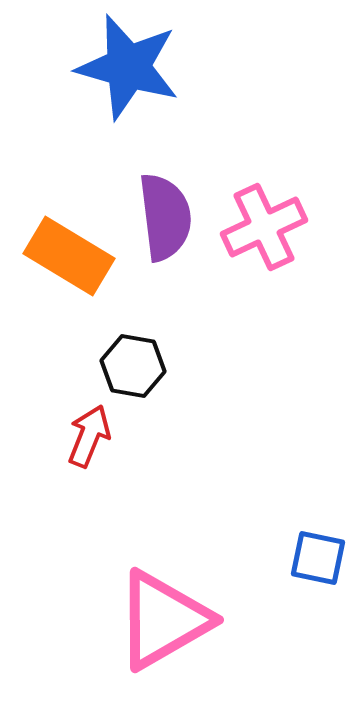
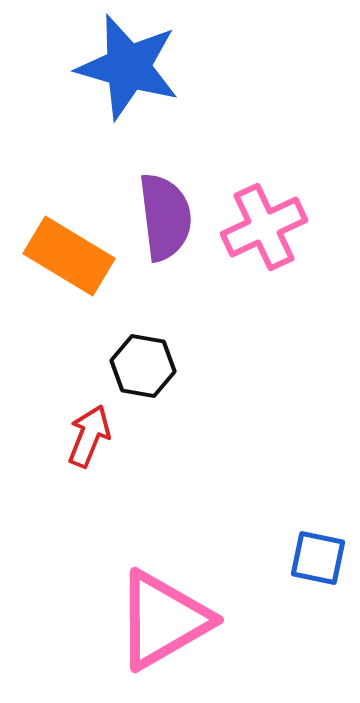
black hexagon: moved 10 px right
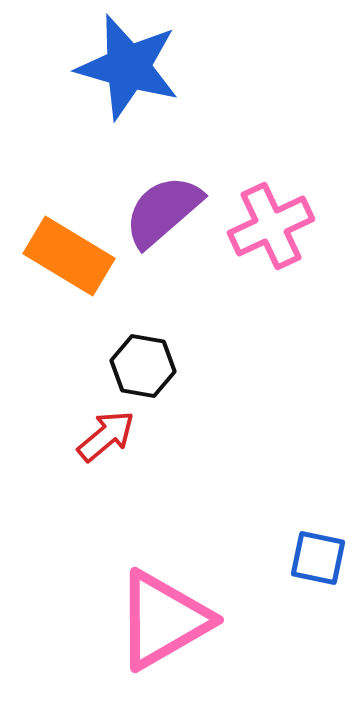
purple semicircle: moved 2 px left, 6 px up; rotated 124 degrees counterclockwise
pink cross: moved 7 px right, 1 px up
red arrow: moved 17 px right; rotated 28 degrees clockwise
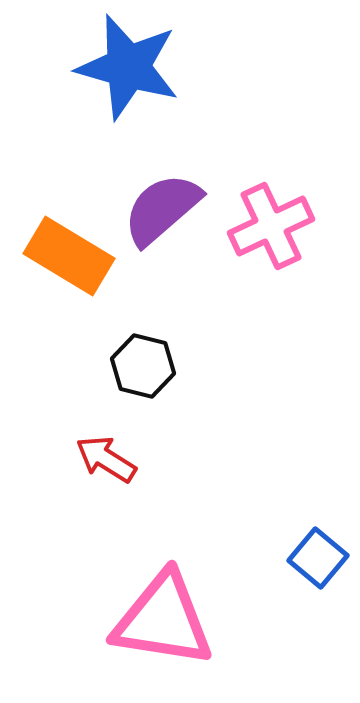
purple semicircle: moved 1 px left, 2 px up
black hexagon: rotated 4 degrees clockwise
red arrow: moved 23 px down; rotated 108 degrees counterclockwise
blue square: rotated 28 degrees clockwise
pink triangle: rotated 39 degrees clockwise
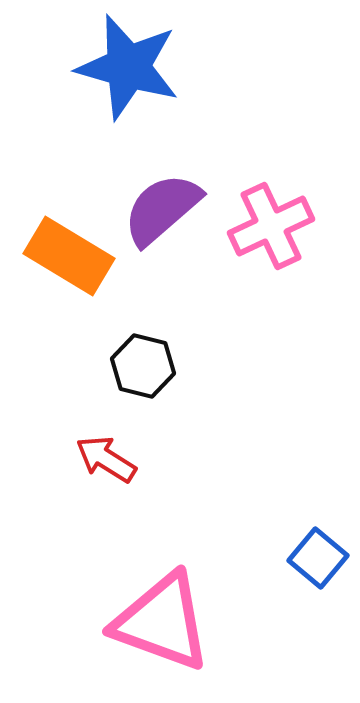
pink triangle: moved 1 px left, 2 px down; rotated 11 degrees clockwise
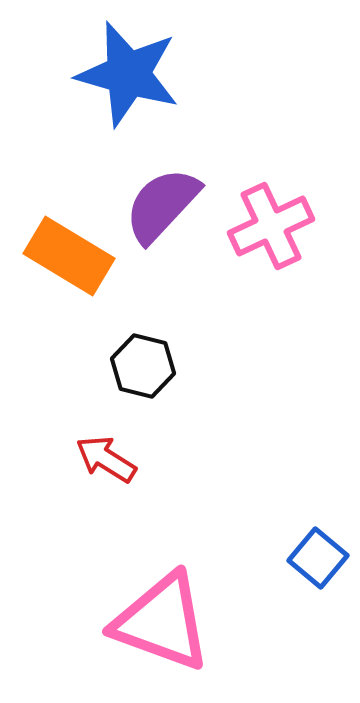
blue star: moved 7 px down
purple semicircle: moved 4 px up; rotated 6 degrees counterclockwise
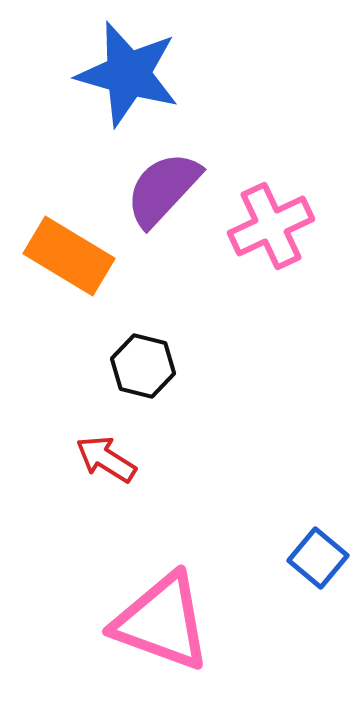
purple semicircle: moved 1 px right, 16 px up
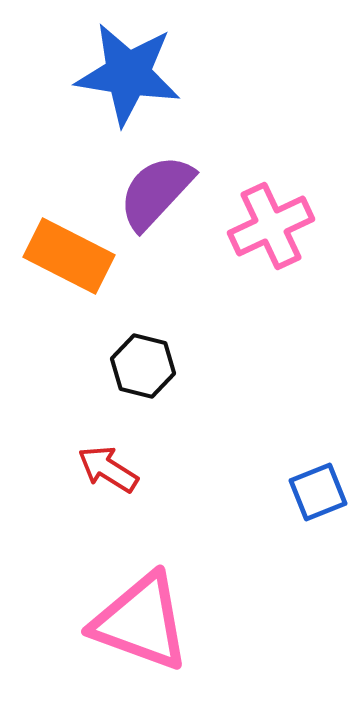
blue star: rotated 7 degrees counterclockwise
purple semicircle: moved 7 px left, 3 px down
orange rectangle: rotated 4 degrees counterclockwise
red arrow: moved 2 px right, 10 px down
blue square: moved 66 px up; rotated 28 degrees clockwise
pink triangle: moved 21 px left
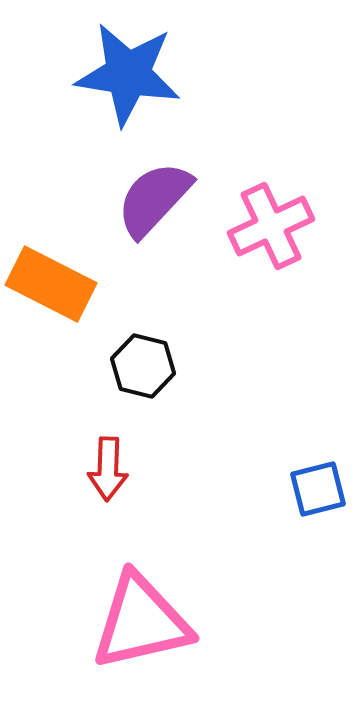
purple semicircle: moved 2 px left, 7 px down
orange rectangle: moved 18 px left, 28 px down
red arrow: rotated 120 degrees counterclockwise
blue square: moved 3 px up; rotated 8 degrees clockwise
pink triangle: rotated 33 degrees counterclockwise
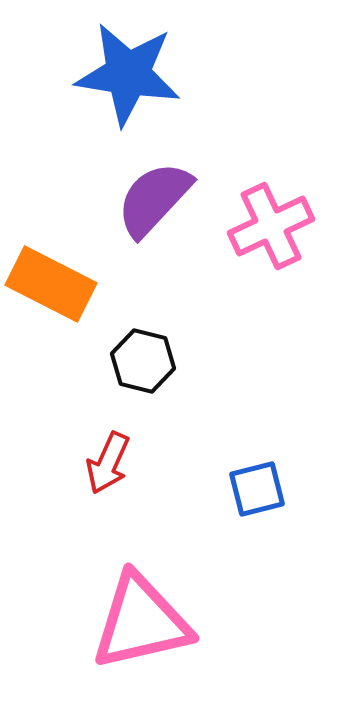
black hexagon: moved 5 px up
red arrow: moved 6 px up; rotated 22 degrees clockwise
blue square: moved 61 px left
